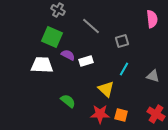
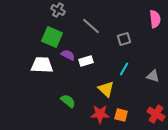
pink semicircle: moved 3 px right
gray square: moved 2 px right, 2 px up
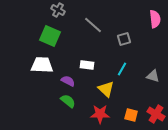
gray line: moved 2 px right, 1 px up
green square: moved 2 px left, 1 px up
purple semicircle: moved 26 px down
white rectangle: moved 1 px right, 4 px down; rotated 24 degrees clockwise
cyan line: moved 2 px left
orange square: moved 10 px right
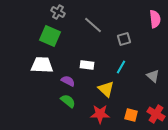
gray cross: moved 2 px down
cyan line: moved 1 px left, 2 px up
gray triangle: rotated 24 degrees clockwise
